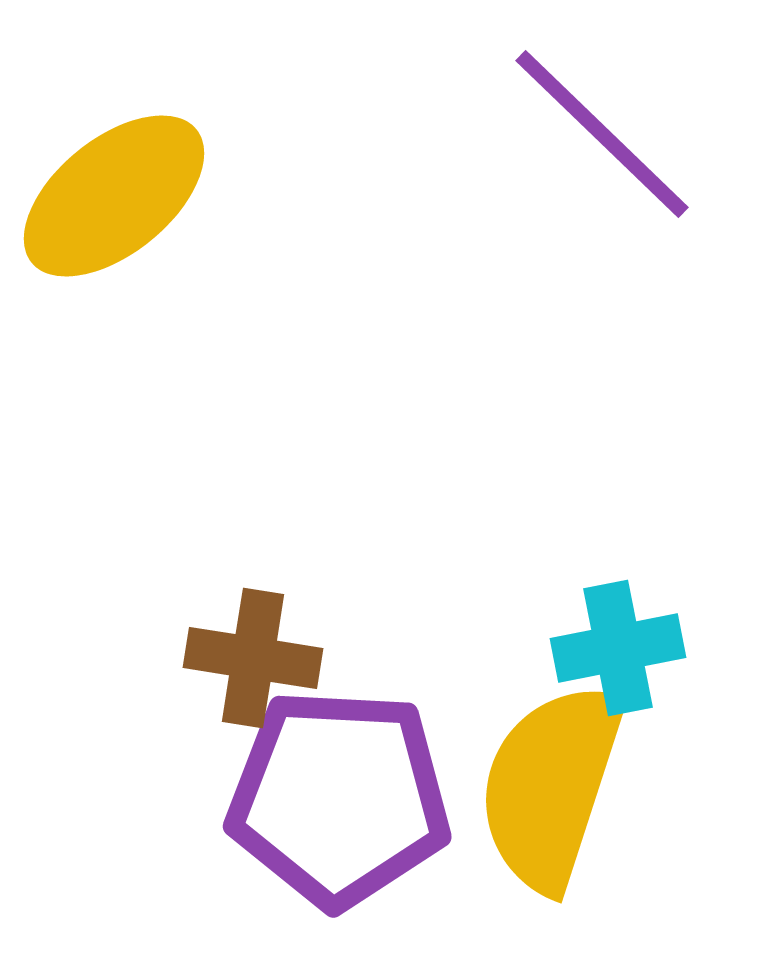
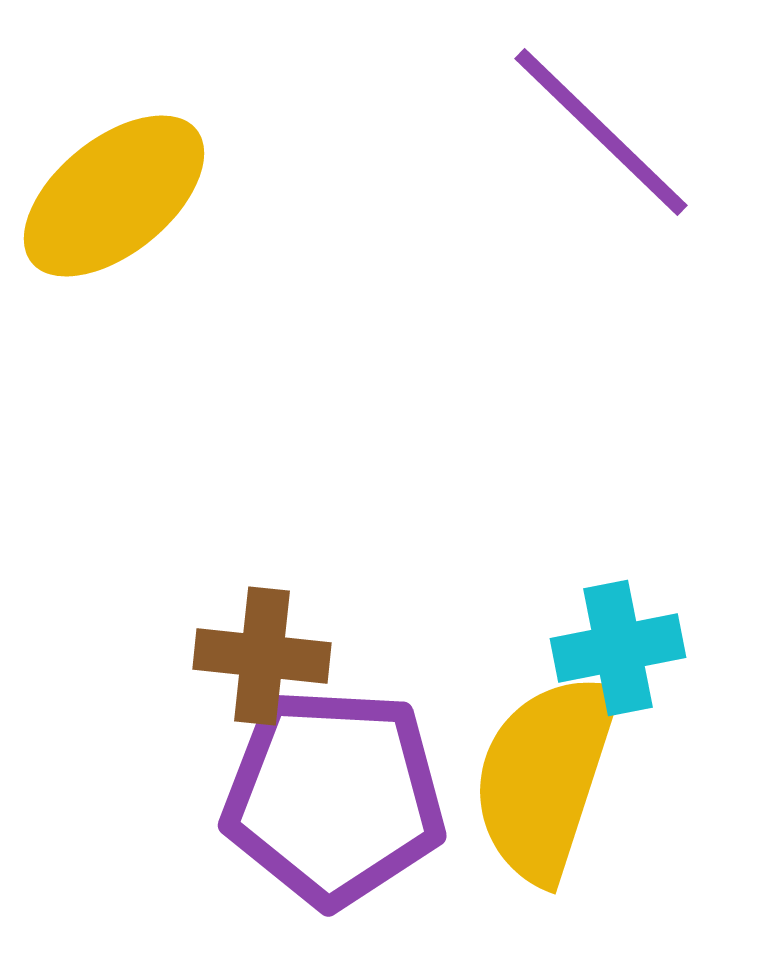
purple line: moved 1 px left, 2 px up
brown cross: moved 9 px right, 2 px up; rotated 3 degrees counterclockwise
yellow semicircle: moved 6 px left, 9 px up
purple pentagon: moved 5 px left, 1 px up
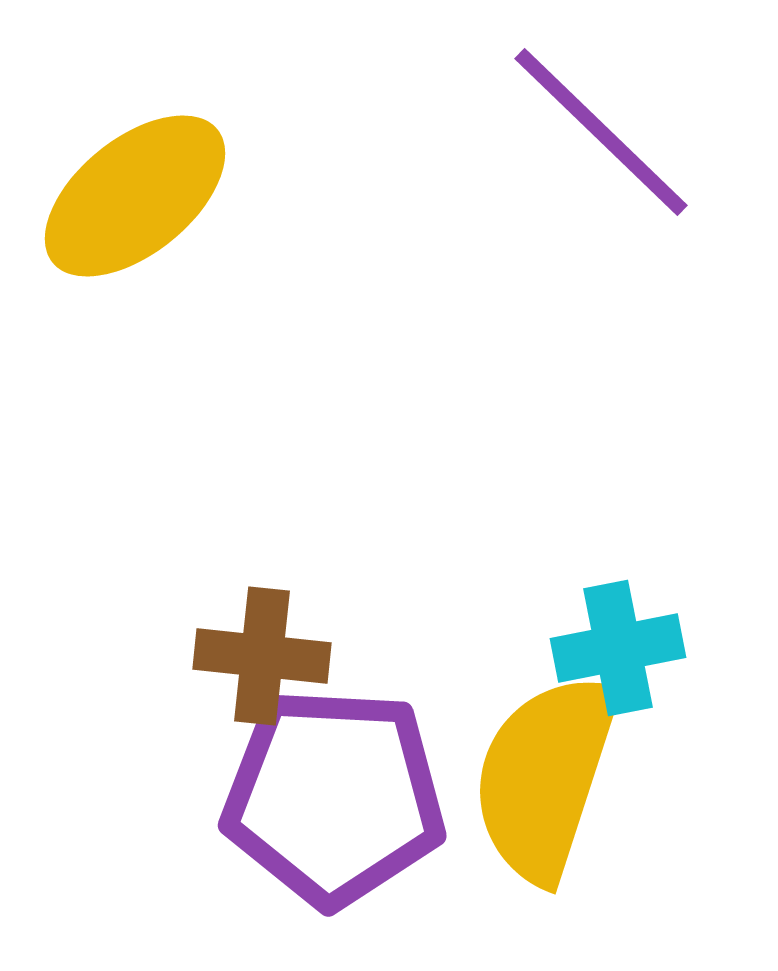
yellow ellipse: moved 21 px right
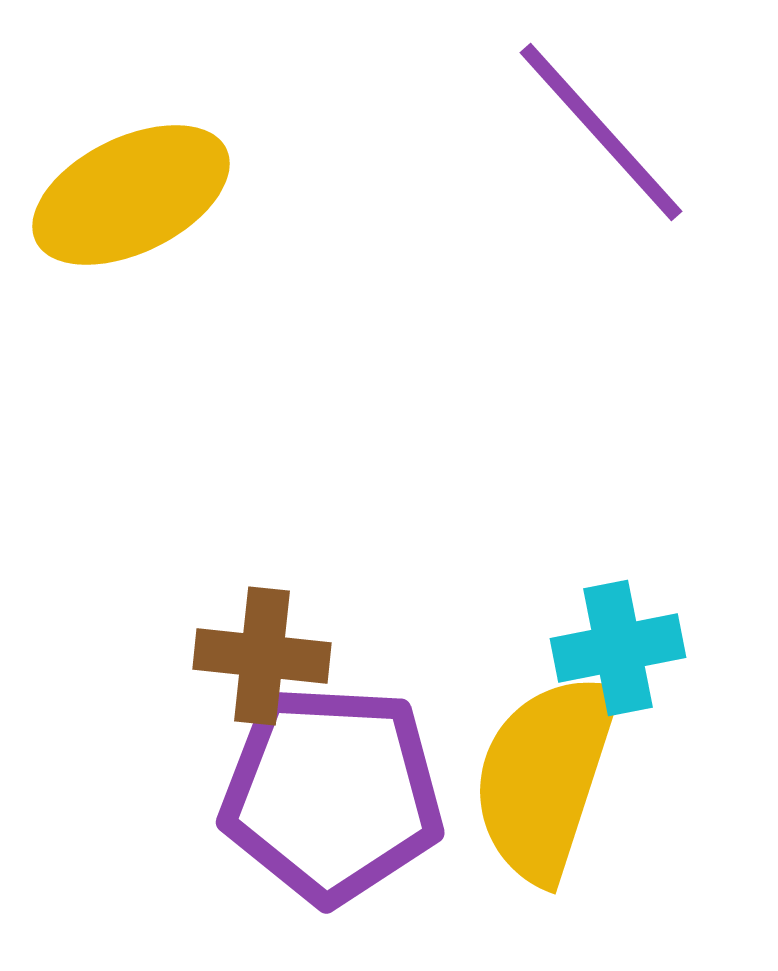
purple line: rotated 4 degrees clockwise
yellow ellipse: moved 4 px left, 1 px up; rotated 13 degrees clockwise
purple pentagon: moved 2 px left, 3 px up
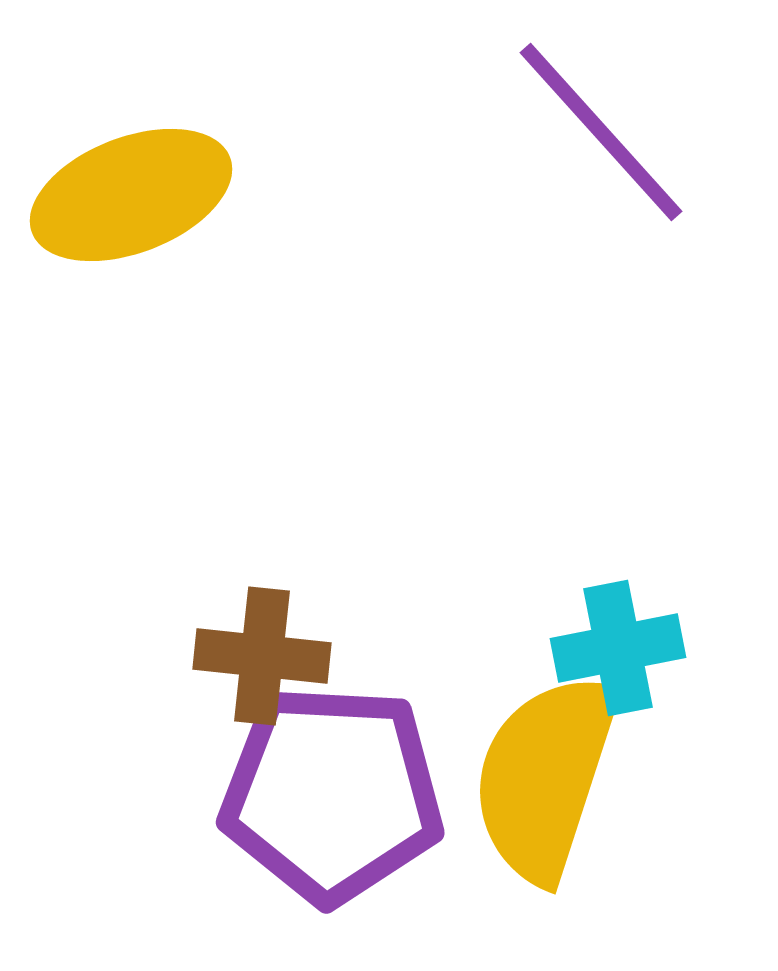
yellow ellipse: rotated 5 degrees clockwise
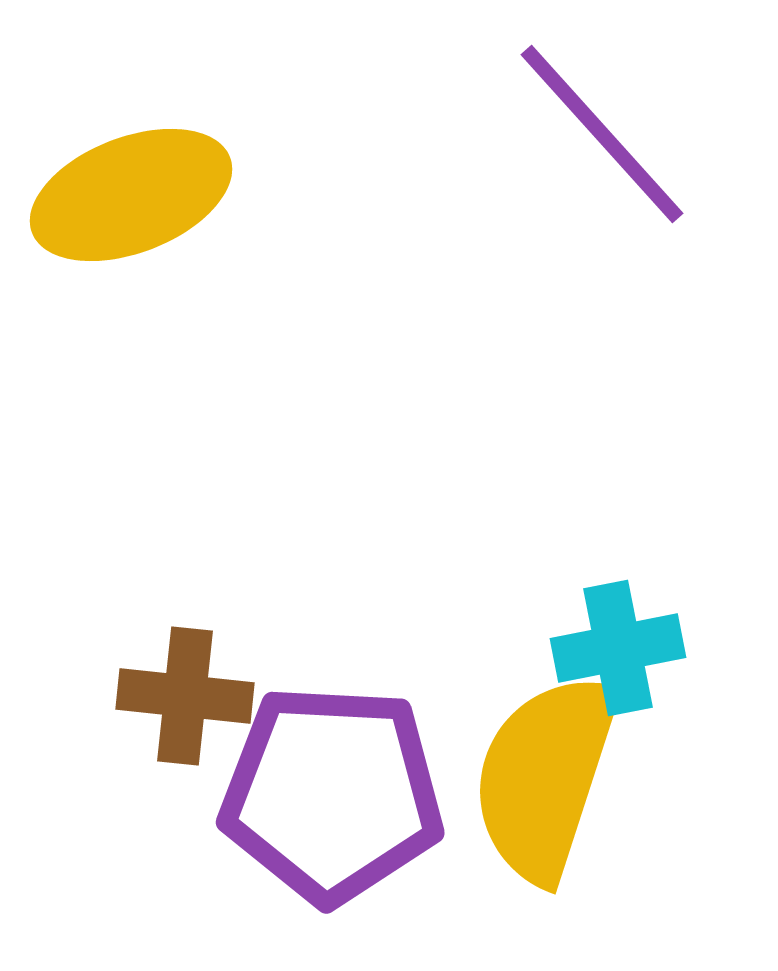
purple line: moved 1 px right, 2 px down
brown cross: moved 77 px left, 40 px down
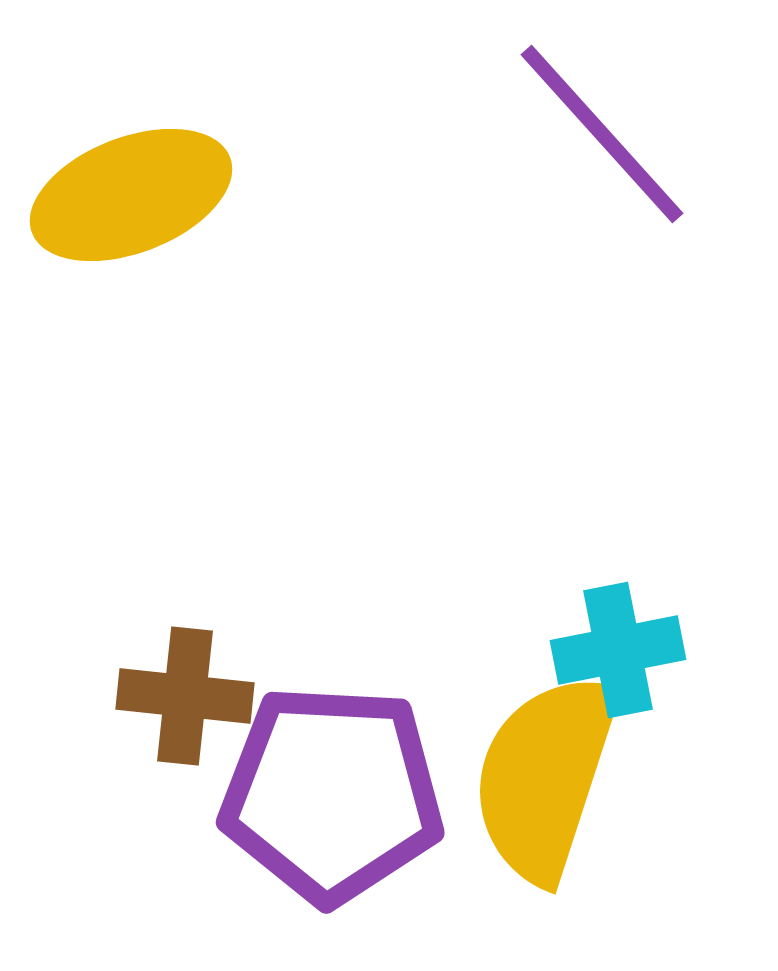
cyan cross: moved 2 px down
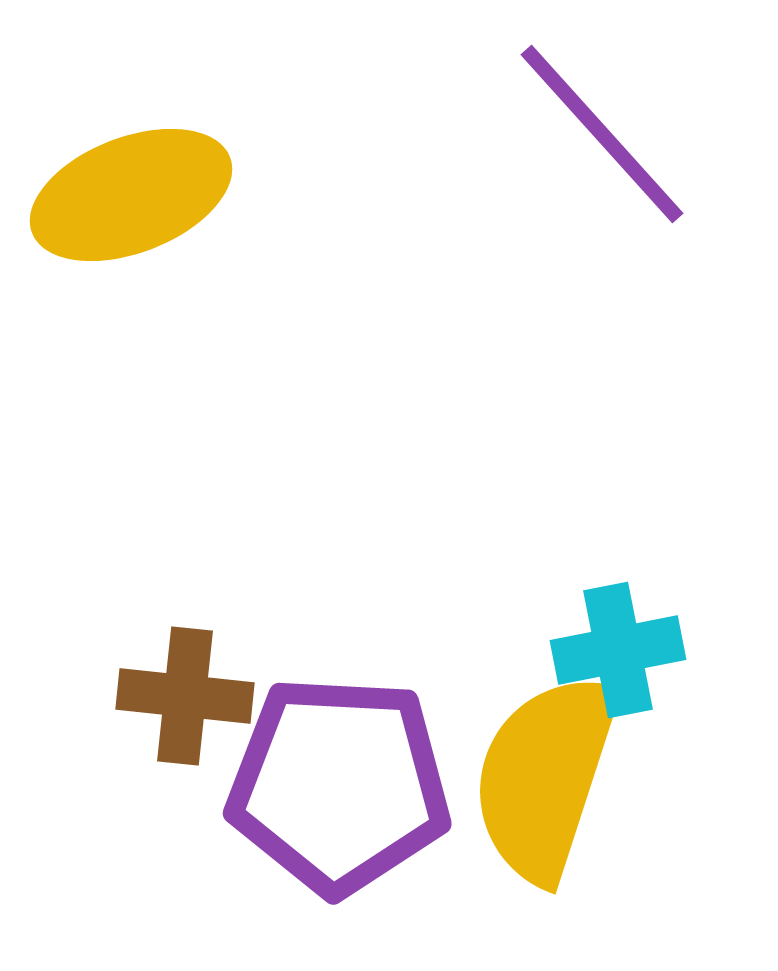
purple pentagon: moved 7 px right, 9 px up
